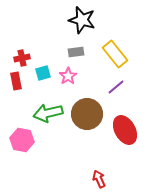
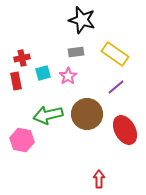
yellow rectangle: rotated 16 degrees counterclockwise
green arrow: moved 2 px down
red arrow: rotated 24 degrees clockwise
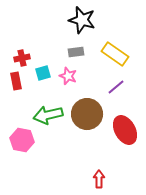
pink star: rotated 18 degrees counterclockwise
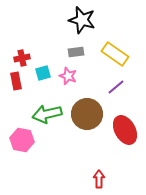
green arrow: moved 1 px left, 1 px up
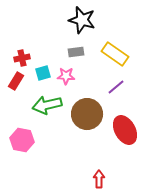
pink star: moved 2 px left; rotated 18 degrees counterclockwise
red rectangle: rotated 42 degrees clockwise
green arrow: moved 9 px up
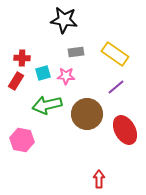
black star: moved 18 px left; rotated 8 degrees counterclockwise
red cross: rotated 14 degrees clockwise
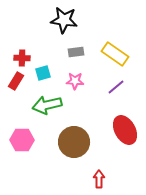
pink star: moved 9 px right, 5 px down
brown circle: moved 13 px left, 28 px down
pink hexagon: rotated 10 degrees counterclockwise
